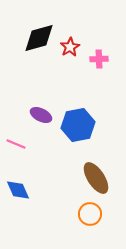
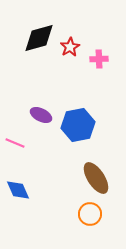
pink line: moved 1 px left, 1 px up
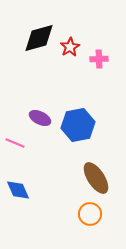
purple ellipse: moved 1 px left, 3 px down
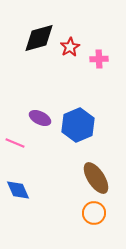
blue hexagon: rotated 12 degrees counterclockwise
orange circle: moved 4 px right, 1 px up
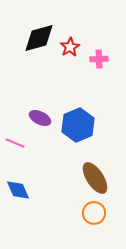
brown ellipse: moved 1 px left
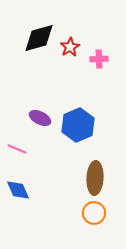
pink line: moved 2 px right, 6 px down
brown ellipse: rotated 36 degrees clockwise
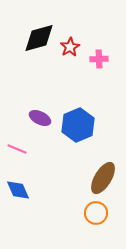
brown ellipse: moved 8 px right; rotated 28 degrees clockwise
orange circle: moved 2 px right
